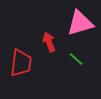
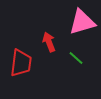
pink triangle: moved 2 px right, 1 px up
green line: moved 1 px up
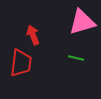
red arrow: moved 16 px left, 7 px up
green line: rotated 28 degrees counterclockwise
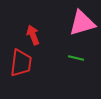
pink triangle: moved 1 px down
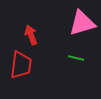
red arrow: moved 2 px left
red trapezoid: moved 2 px down
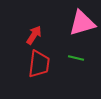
red arrow: moved 3 px right; rotated 54 degrees clockwise
red trapezoid: moved 18 px right, 1 px up
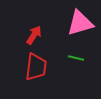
pink triangle: moved 2 px left
red trapezoid: moved 3 px left, 3 px down
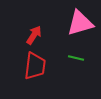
red trapezoid: moved 1 px left, 1 px up
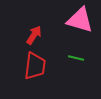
pink triangle: moved 3 px up; rotated 32 degrees clockwise
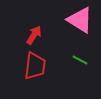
pink triangle: rotated 16 degrees clockwise
green line: moved 4 px right, 2 px down; rotated 14 degrees clockwise
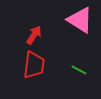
green line: moved 1 px left, 10 px down
red trapezoid: moved 1 px left, 1 px up
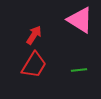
red trapezoid: rotated 24 degrees clockwise
green line: rotated 35 degrees counterclockwise
